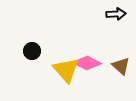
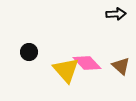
black circle: moved 3 px left, 1 px down
pink diamond: rotated 20 degrees clockwise
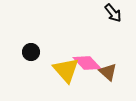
black arrow: moved 3 px left, 1 px up; rotated 54 degrees clockwise
black circle: moved 2 px right
brown triangle: moved 13 px left, 6 px down
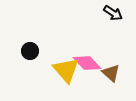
black arrow: rotated 18 degrees counterclockwise
black circle: moved 1 px left, 1 px up
brown triangle: moved 3 px right, 1 px down
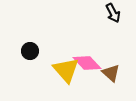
black arrow: rotated 30 degrees clockwise
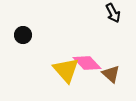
black circle: moved 7 px left, 16 px up
brown triangle: moved 1 px down
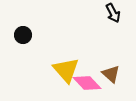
pink diamond: moved 20 px down
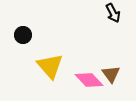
yellow triangle: moved 16 px left, 4 px up
brown triangle: rotated 12 degrees clockwise
pink diamond: moved 2 px right, 3 px up
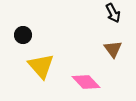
yellow triangle: moved 9 px left
brown triangle: moved 2 px right, 25 px up
pink diamond: moved 3 px left, 2 px down
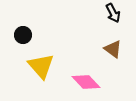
brown triangle: rotated 18 degrees counterclockwise
